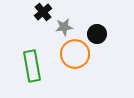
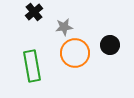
black cross: moved 9 px left
black circle: moved 13 px right, 11 px down
orange circle: moved 1 px up
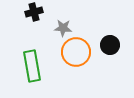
black cross: rotated 24 degrees clockwise
gray star: moved 1 px left, 1 px down; rotated 12 degrees clockwise
orange circle: moved 1 px right, 1 px up
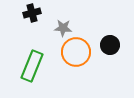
black cross: moved 2 px left, 1 px down
green rectangle: rotated 32 degrees clockwise
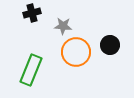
gray star: moved 2 px up
green rectangle: moved 1 px left, 4 px down
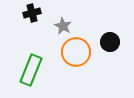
gray star: rotated 24 degrees clockwise
black circle: moved 3 px up
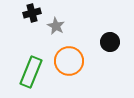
gray star: moved 7 px left
orange circle: moved 7 px left, 9 px down
green rectangle: moved 2 px down
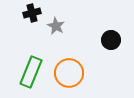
black circle: moved 1 px right, 2 px up
orange circle: moved 12 px down
